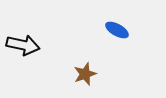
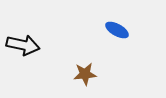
brown star: rotated 15 degrees clockwise
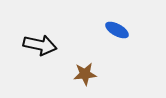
black arrow: moved 17 px right
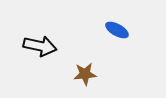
black arrow: moved 1 px down
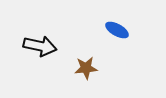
brown star: moved 1 px right, 6 px up
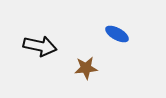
blue ellipse: moved 4 px down
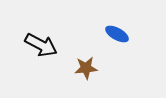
black arrow: moved 1 px right, 1 px up; rotated 16 degrees clockwise
